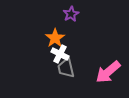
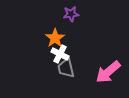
purple star: rotated 21 degrees clockwise
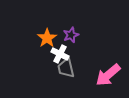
purple star: moved 21 px down; rotated 14 degrees counterclockwise
orange star: moved 8 px left
pink arrow: moved 3 px down
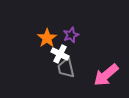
pink arrow: moved 2 px left
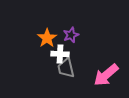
white cross: rotated 24 degrees counterclockwise
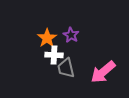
purple star: rotated 21 degrees counterclockwise
white cross: moved 6 px left, 1 px down
pink arrow: moved 3 px left, 3 px up
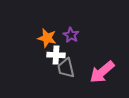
orange star: rotated 24 degrees counterclockwise
white cross: moved 2 px right
pink arrow: moved 1 px left
